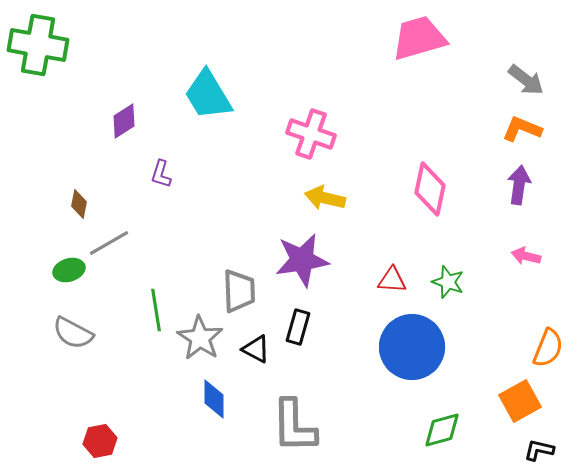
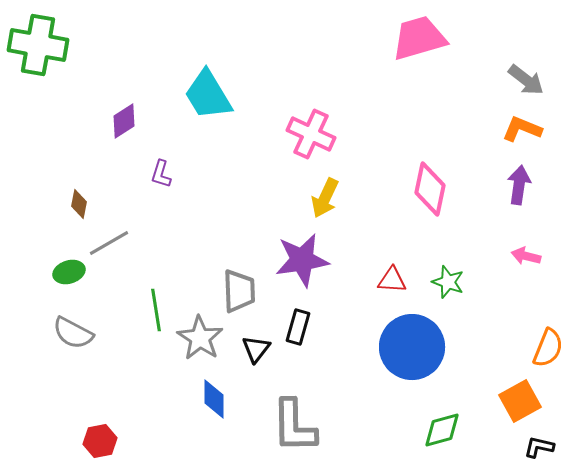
pink cross: rotated 6 degrees clockwise
yellow arrow: rotated 78 degrees counterclockwise
green ellipse: moved 2 px down
black triangle: rotated 40 degrees clockwise
black L-shape: moved 3 px up
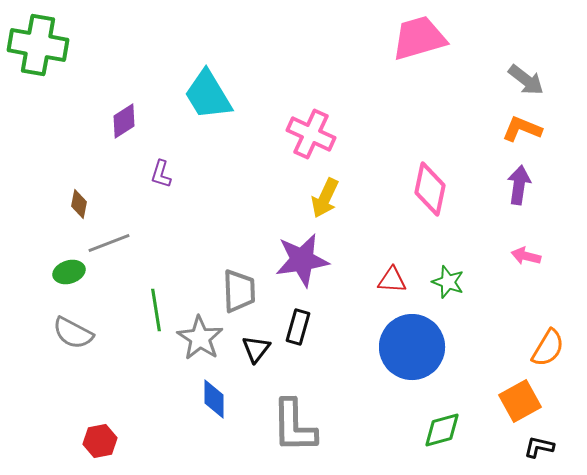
gray line: rotated 9 degrees clockwise
orange semicircle: rotated 9 degrees clockwise
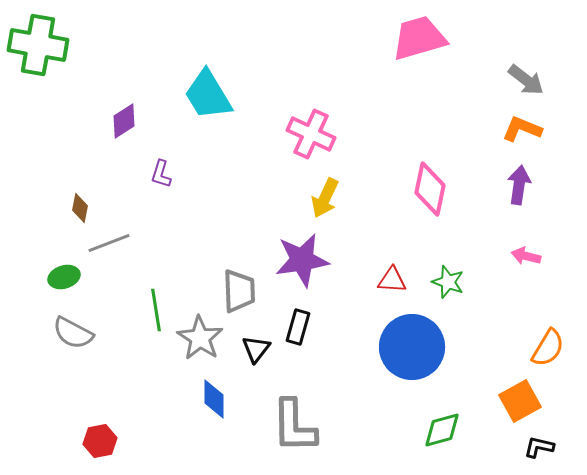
brown diamond: moved 1 px right, 4 px down
green ellipse: moved 5 px left, 5 px down
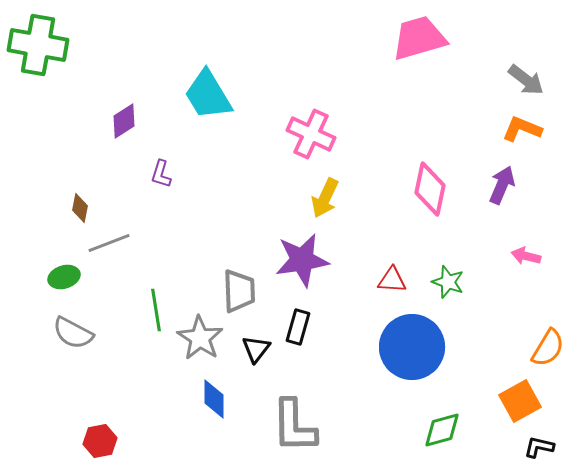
purple arrow: moved 17 px left; rotated 15 degrees clockwise
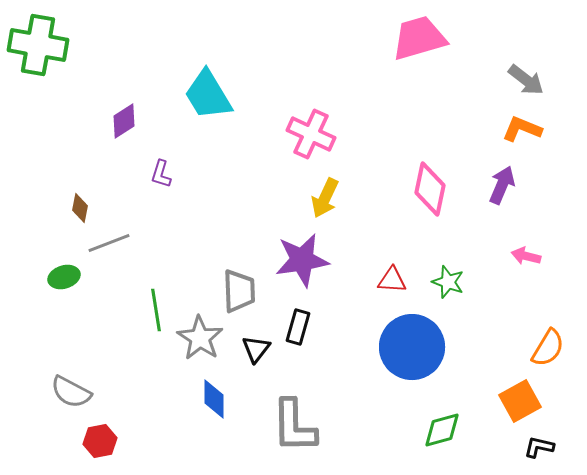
gray semicircle: moved 2 px left, 59 px down
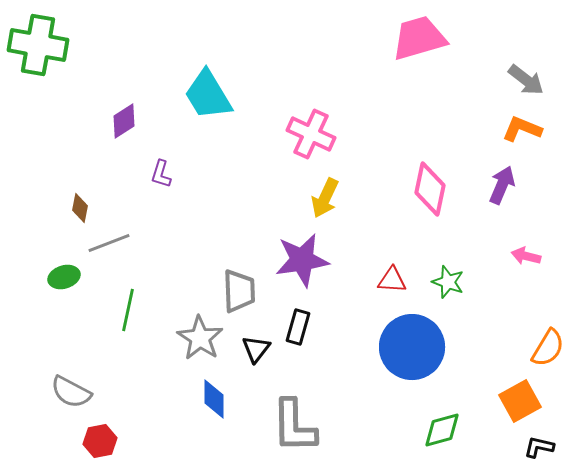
green line: moved 28 px left; rotated 21 degrees clockwise
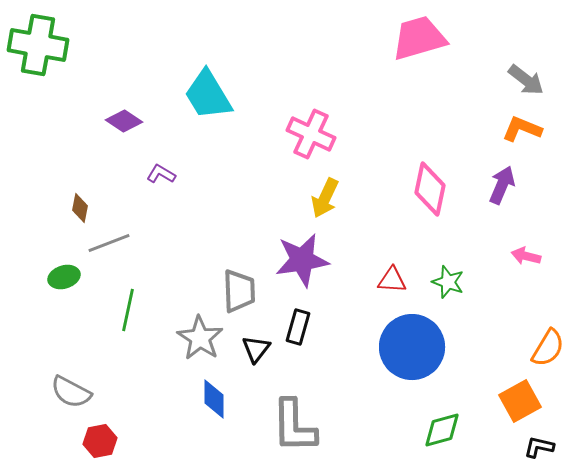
purple diamond: rotated 66 degrees clockwise
purple L-shape: rotated 104 degrees clockwise
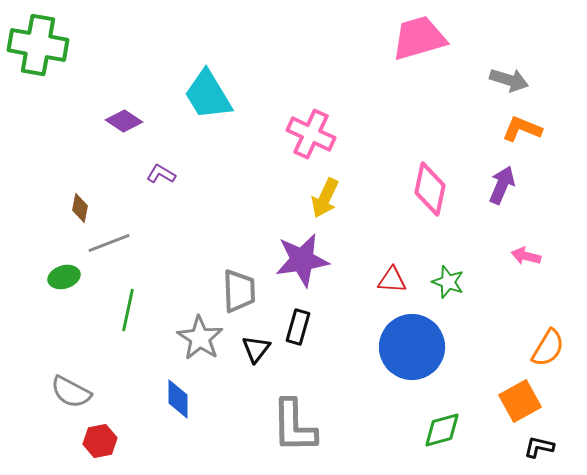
gray arrow: moved 17 px left; rotated 21 degrees counterclockwise
blue diamond: moved 36 px left
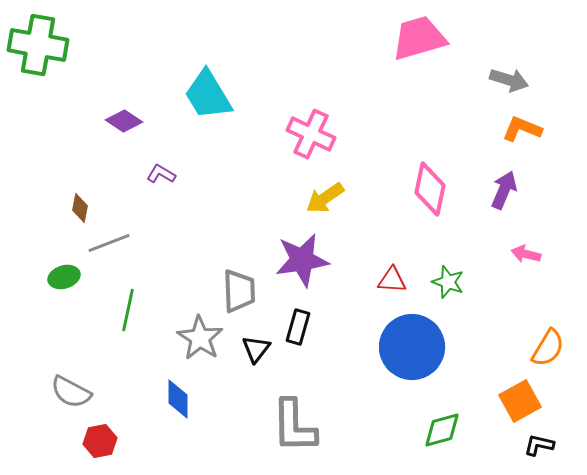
purple arrow: moved 2 px right, 5 px down
yellow arrow: rotated 30 degrees clockwise
pink arrow: moved 2 px up
black L-shape: moved 2 px up
